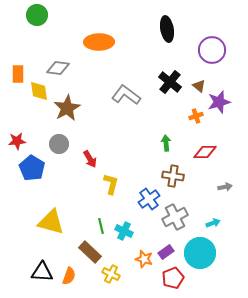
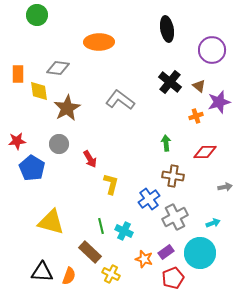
gray L-shape: moved 6 px left, 5 px down
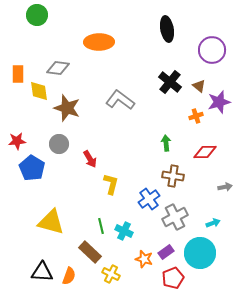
brown star: rotated 24 degrees counterclockwise
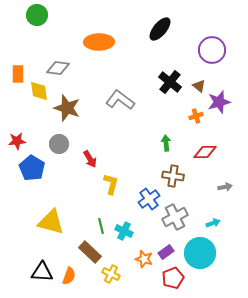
black ellipse: moved 7 px left; rotated 50 degrees clockwise
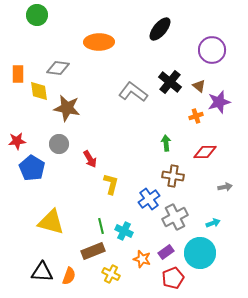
gray L-shape: moved 13 px right, 8 px up
brown star: rotated 8 degrees counterclockwise
brown rectangle: moved 3 px right, 1 px up; rotated 65 degrees counterclockwise
orange star: moved 2 px left
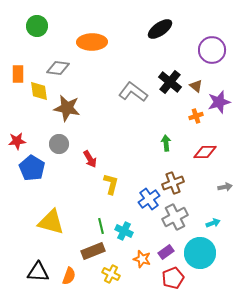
green circle: moved 11 px down
black ellipse: rotated 15 degrees clockwise
orange ellipse: moved 7 px left
brown triangle: moved 3 px left
brown cross: moved 7 px down; rotated 30 degrees counterclockwise
black triangle: moved 4 px left
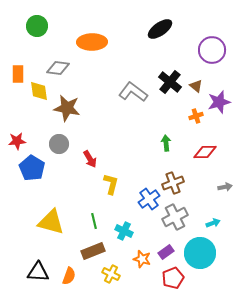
green line: moved 7 px left, 5 px up
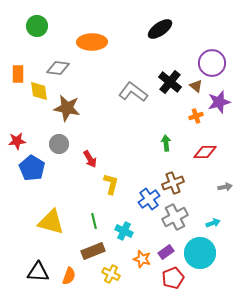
purple circle: moved 13 px down
